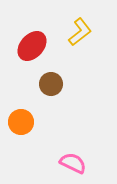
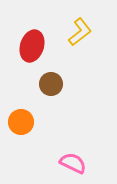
red ellipse: rotated 24 degrees counterclockwise
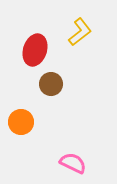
red ellipse: moved 3 px right, 4 px down
